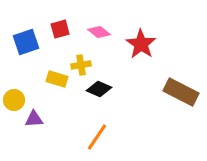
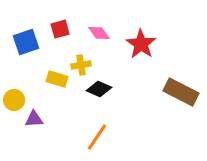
pink diamond: moved 1 px down; rotated 15 degrees clockwise
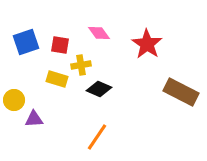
red square: moved 16 px down; rotated 24 degrees clockwise
red star: moved 6 px right
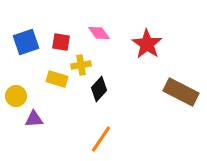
red square: moved 1 px right, 3 px up
black diamond: rotated 70 degrees counterclockwise
yellow circle: moved 2 px right, 4 px up
orange line: moved 4 px right, 2 px down
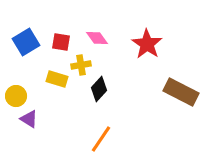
pink diamond: moved 2 px left, 5 px down
blue square: rotated 12 degrees counterclockwise
purple triangle: moved 5 px left; rotated 36 degrees clockwise
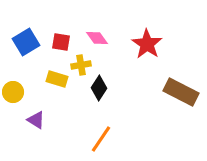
black diamond: moved 1 px up; rotated 10 degrees counterclockwise
yellow circle: moved 3 px left, 4 px up
purple triangle: moved 7 px right, 1 px down
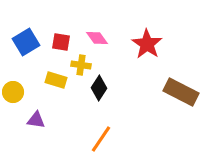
yellow cross: rotated 18 degrees clockwise
yellow rectangle: moved 1 px left, 1 px down
purple triangle: rotated 24 degrees counterclockwise
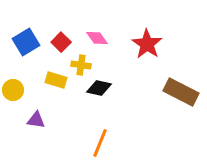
red square: rotated 36 degrees clockwise
black diamond: rotated 70 degrees clockwise
yellow circle: moved 2 px up
orange line: moved 1 px left, 4 px down; rotated 12 degrees counterclockwise
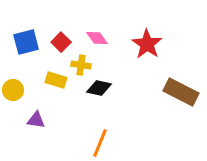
blue square: rotated 16 degrees clockwise
